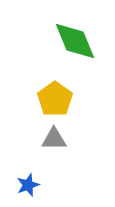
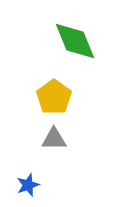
yellow pentagon: moved 1 px left, 2 px up
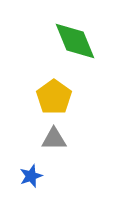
blue star: moved 3 px right, 9 px up
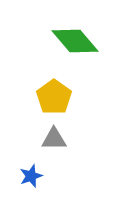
green diamond: rotated 18 degrees counterclockwise
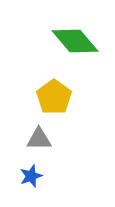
gray triangle: moved 15 px left
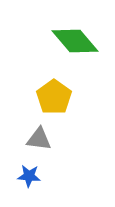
gray triangle: rotated 8 degrees clockwise
blue star: moved 2 px left; rotated 25 degrees clockwise
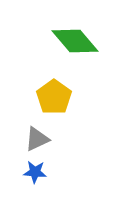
gray triangle: moved 2 px left; rotated 32 degrees counterclockwise
blue star: moved 6 px right, 4 px up
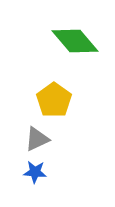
yellow pentagon: moved 3 px down
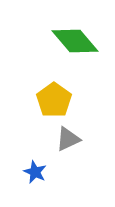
gray triangle: moved 31 px right
blue star: rotated 20 degrees clockwise
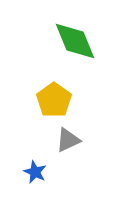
green diamond: rotated 18 degrees clockwise
gray triangle: moved 1 px down
